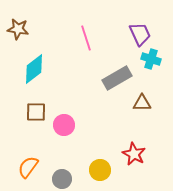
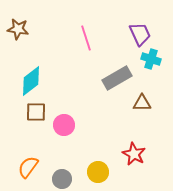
cyan diamond: moved 3 px left, 12 px down
yellow circle: moved 2 px left, 2 px down
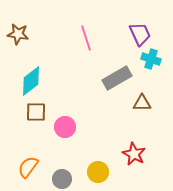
brown star: moved 5 px down
pink circle: moved 1 px right, 2 px down
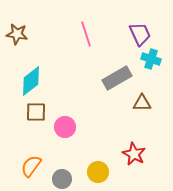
brown star: moved 1 px left
pink line: moved 4 px up
orange semicircle: moved 3 px right, 1 px up
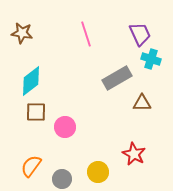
brown star: moved 5 px right, 1 px up
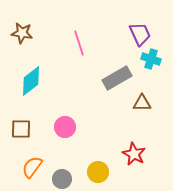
pink line: moved 7 px left, 9 px down
brown square: moved 15 px left, 17 px down
orange semicircle: moved 1 px right, 1 px down
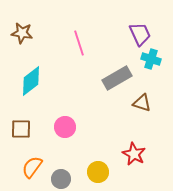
brown triangle: rotated 18 degrees clockwise
gray circle: moved 1 px left
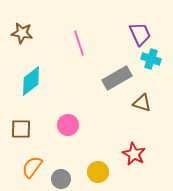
pink circle: moved 3 px right, 2 px up
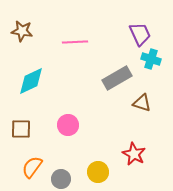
brown star: moved 2 px up
pink line: moved 4 px left, 1 px up; rotated 75 degrees counterclockwise
cyan diamond: rotated 12 degrees clockwise
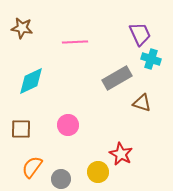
brown star: moved 3 px up
red star: moved 13 px left
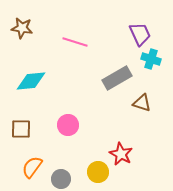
pink line: rotated 20 degrees clockwise
cyan diamond: rotated 20 degrees clockwise
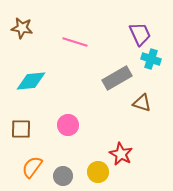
gray circle: moved 2 px right, 3 px up
